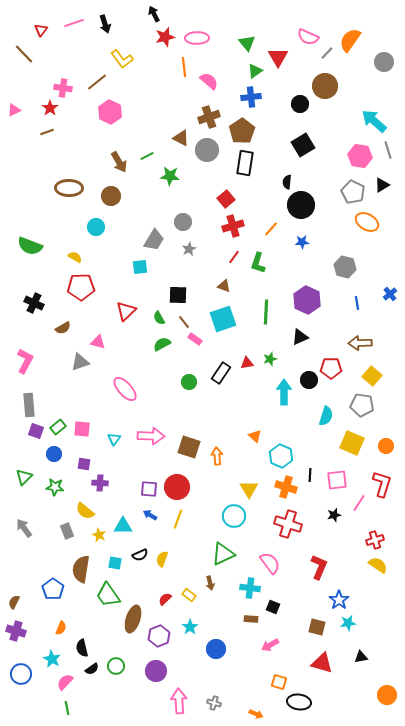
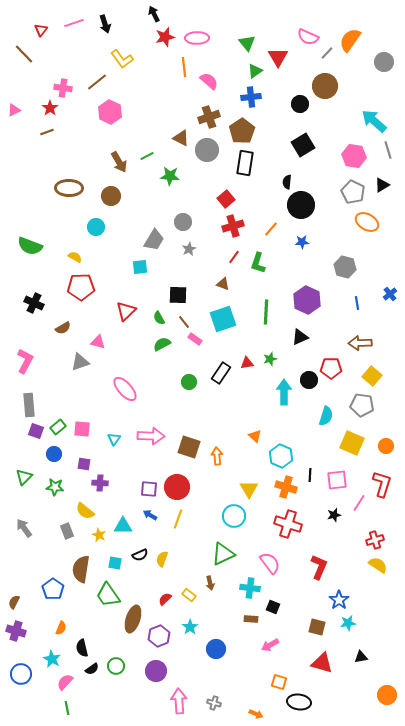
pink hexagon at (360, 156): moved 6 px left
brown triangle at (224, 286): moved 1 px left, 2 px up
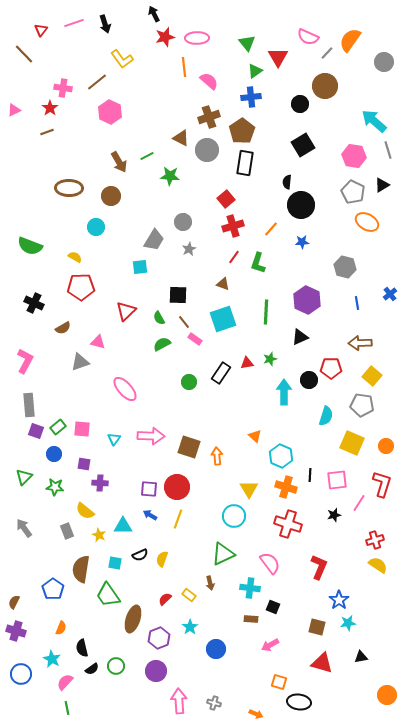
purple hexagon at (159, 636): moved 2 px down
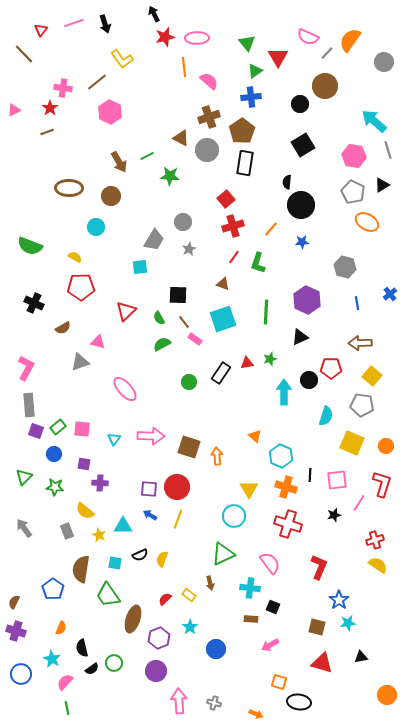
pink L-shape at (25, 361): moved 1 px right, 7 px down
green circle at (116, 666): moved 2 px left, 3 px up
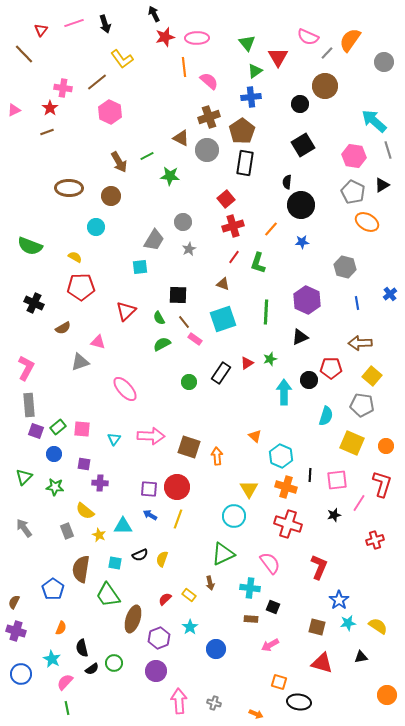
red triangle at (247, 363): rotated 24 degrees counterclockwise
yellow semicircle at (378, 565): moved 61 px down
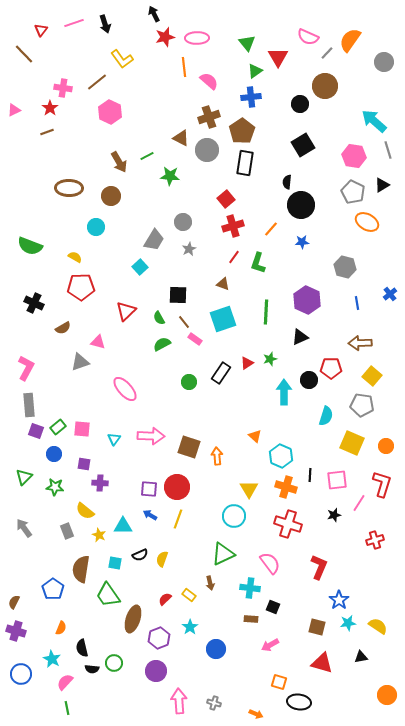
cyan square at (140, 267): rotated 35 degrees counterclockwise
black semicircle at (92, 669): rotated 40 degrees clockwise
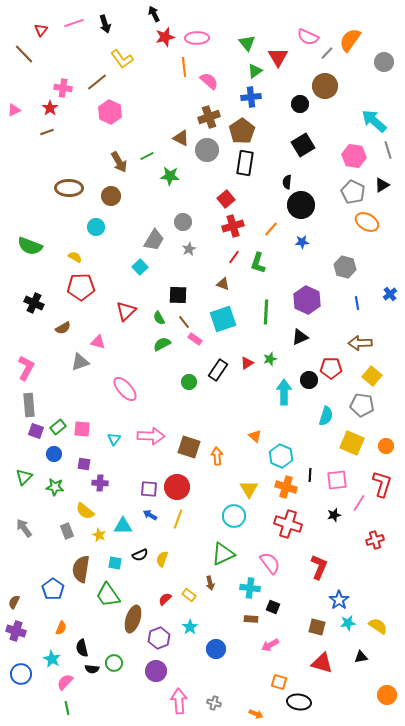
black rectangle at (221, 373): moved 3 px left, 3 px up
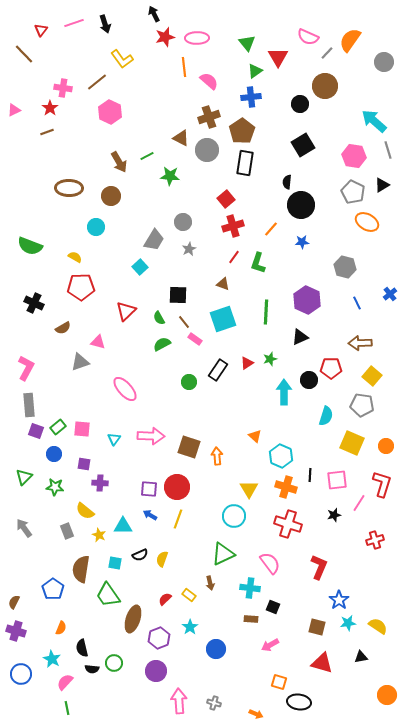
blue line at (357, 303): rotated 16 degrees counterclockwise
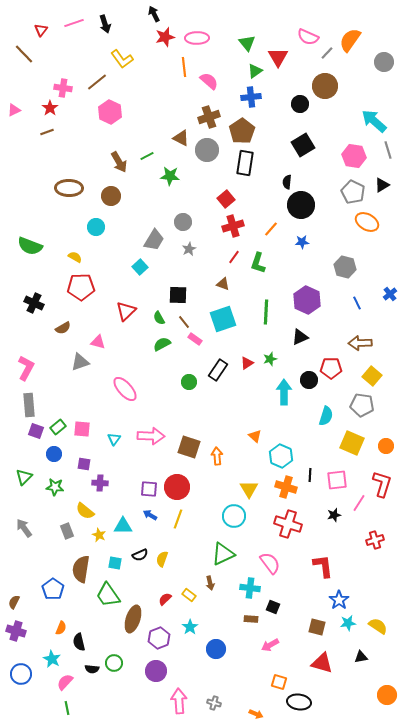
red L-shape at (319, 567): moved 4 px right, 1 px up; rotated 30 degrees counterclockwise
black semicircle at (82, 648): moved 3 px left, 6 px up
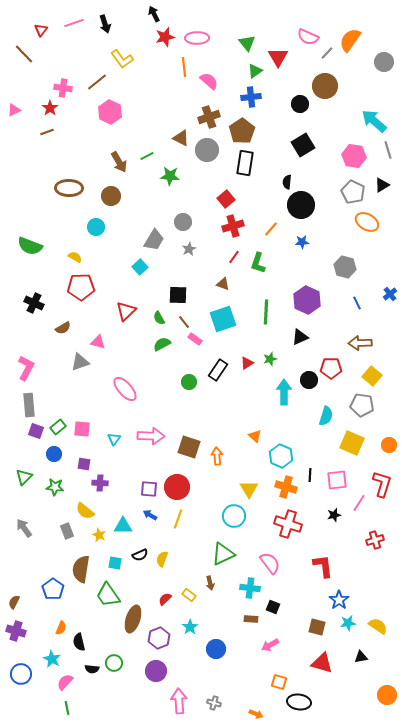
orange circle at (386, 446): moved 3 px right, 1 px up
